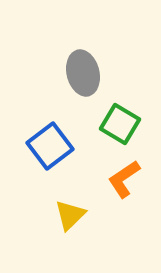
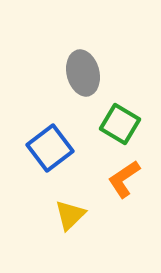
blue square: moved 2 px down
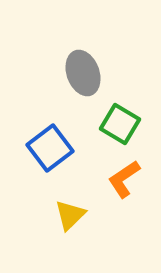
gray ellipse: rotated 6 degrees counterclockwise
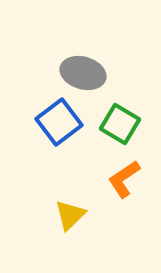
gray ellipse: rotated 54 degrees counterclockwise
blue square: moved 9 px right, 26 px up
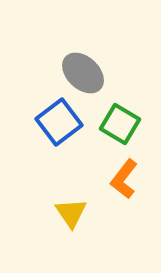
gray ellipse: rotated 27 degrees clockwise
orange L-shape: rotated 18 degrees counterclockwise
yellow triangle: moved 1 px right, 2 px up; rotated 20 degrees counterclockwise
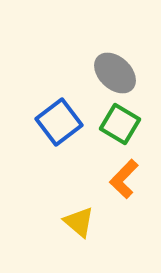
gray ellipse: moved 32 px right
orange L-shape: rotated 6 degrees clockwise
yellow triangle: moved 8 px right, 9 px down; rotated 16 degrees counterclockwise
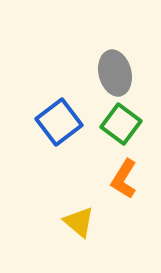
gray ellipse: rotated 33 degrees clockwise
green square: moved 1 px right; rotated 6 degrees clockwise
orange L-shape: rotated 12 degrees counterclockwise
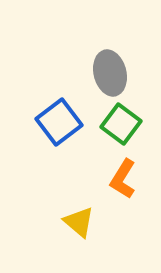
gray ellipse: moved 5 px left
orange L-shape: moved 1 px left
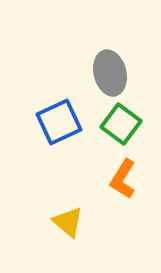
blue square: rotated 12 degrees clockwise
yellow triangle: moved 11 px left
